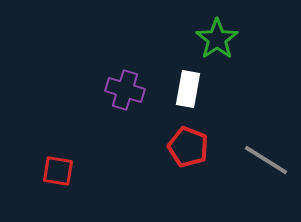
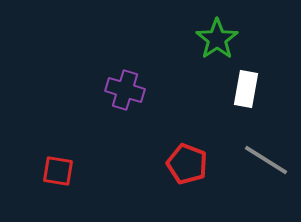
white rectangle: moved 58 px right
red pentagon: moved 1 px left, 17 px down
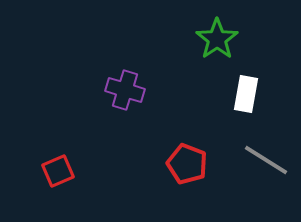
white rectangle: moved 5 px down
red square: rotated 32 degrees counterclockwise
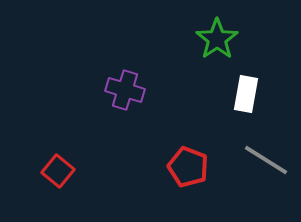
red pentagon: moved 1 px right, 3 px down
red square: rotated 28 degrees counterclockwise
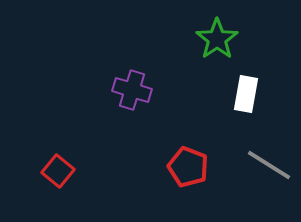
purple cross: moved 7 px right
gray line: moved 3 px right, 5 px down
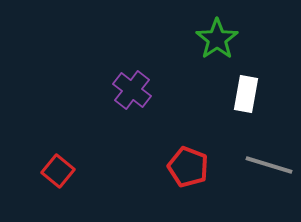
purple cross: rotated 21 degrees clockwise
gray line: rotated 15 degrees counterclockwise
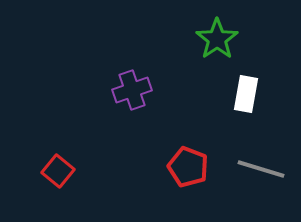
purple cross: rotated 33 degrees clockwise
gray line: moved 8 px left, 4 px down
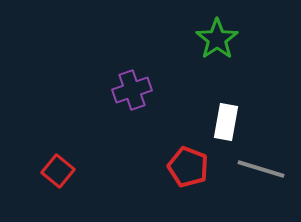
white rectangle: moved 20 px left, 28 px down
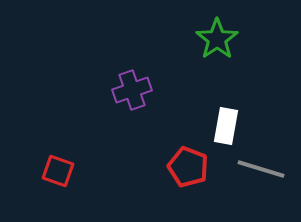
white rectangle: moved 4 px down
red square: rotated 20 degrees counterclockwise
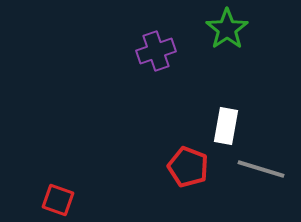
green star: moved 10 px right, 10 px up
purple cross: moved 24 px right, 39 px up
red square: moved 29 px down
